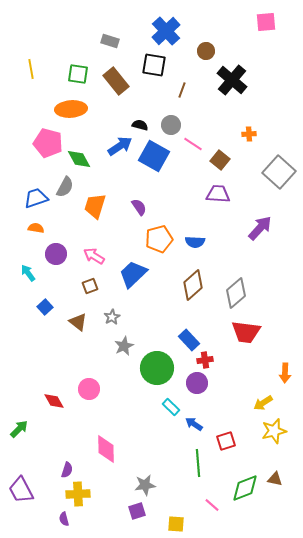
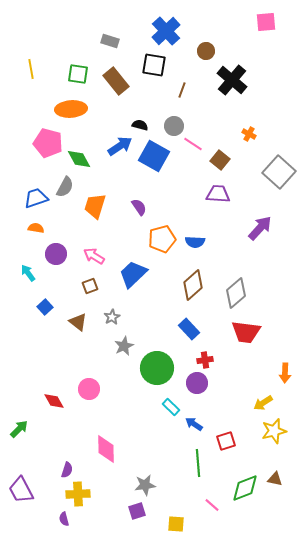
gray circle at (171, 125): moved 3 px right, 1 px down
orange cross at (249, 134): rotated 32 degrees clockwise
orange pentagon at (159, 239): moved 3 px right
blue rectangle at (189, 340): moved 11 px up
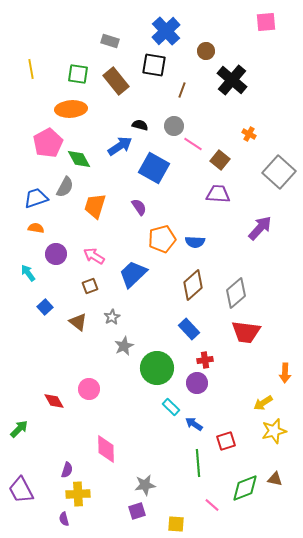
pink pentagon at (48, 143): rotated 28 degrees clockwise
blue square at (154, 156): moved 12 px down
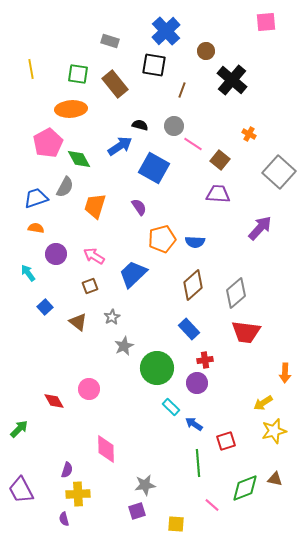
brown rectangle at (116, 81): moved 1 px left, 3 px down
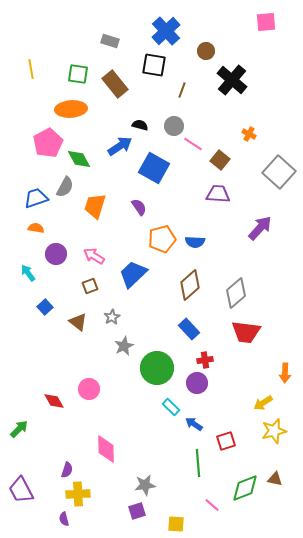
brown diamond at (193, 285): moved 3 px left
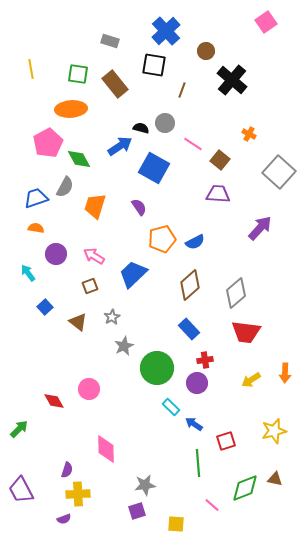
pink square at (266, 22): rotated 30 degrees counterclockwise
black semicircle at (140, 125): moved 1 px right, 3 px down
gray circle at (174, 126): moved 9 px left, 3 px up
blue semicircle at (195, 242): rotated 30 degrees counterclockwise
yellow arrow at (263, 403): moved 12 px left, 23 px up
purple semicircle at (64, 519): rotated 96 degrees counterclockwise
